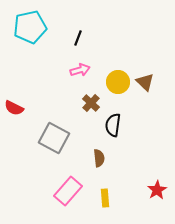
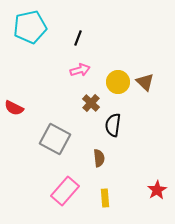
gray square: moved 1 px right, 1 px down
pink rectangle: moved 3 px left
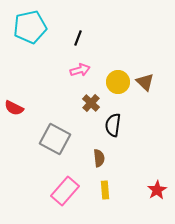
yellow rectangle: moved 8 px up
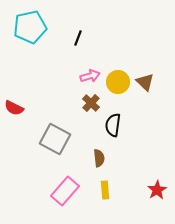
pink arrow: moved 10 px right, 6 px down
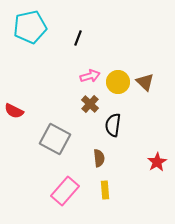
brown cross: moved 1 px left, 1 px down
red semicircle: moved 3 px down
red star: moved 28 px up
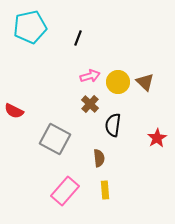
red star: moved 24 px up
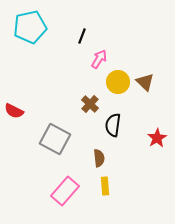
black line: moved 4 px right, 2 px up
pink arrow: moved 9 px right, 17 px up; rotated 42 degrees counterclockwise
yellow rectangle: moved 4 px up
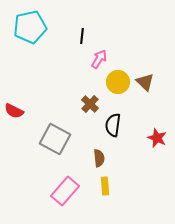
black line: rotated 14 degrees counterclockwise
red star: rotated 18 degrees counterclockwise
